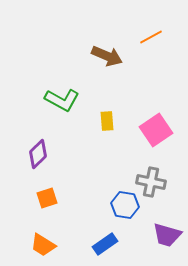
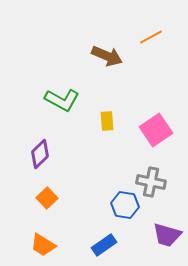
purple diamond: moved 2 px right
orange square: rotated 25 degrees counterclockwise
blue rectangle: moved 1 px left, 1 px down
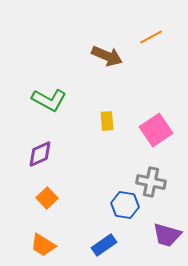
green L-shape: moved 13 px left
purple diamond: rotated 20 degrees clockwise
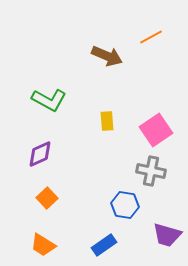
gray cross: moved 11 px up
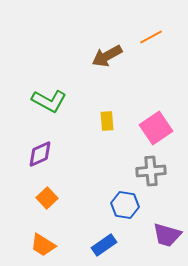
brown arrow: rotated 128 degrees clockwise
green L-shape: moved 1 px down
pink square: moved 2 px up
gray cross: rotated 16 degrees counterclockwise
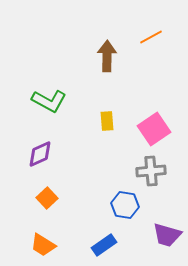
brown arrow: rotated 120 degrees clockwise
pink square: moved 2 px left, 1 px down
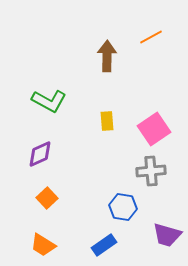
blue hexagon: moved 2 px left, 2 px down
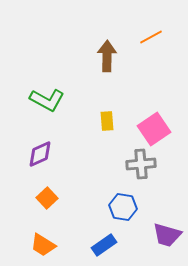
green L-shape: moved 2 px left, 1 px up
gray cross: moved 10 px left, 7 px up
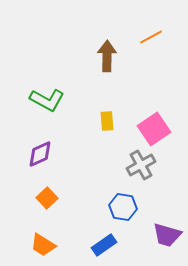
gray cross: moved 1 px down; rotated 24 degrees counterclockwise
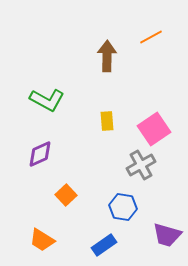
orange square: moved 19 px right, 3 px up
orange trapezoid: moved 1 px left, 5 px up
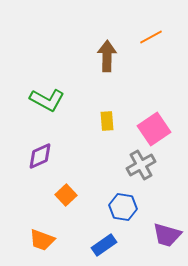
purple diamond: moved 2 px down
orange trapezoid: rotated 12 degrees counterclockwise
